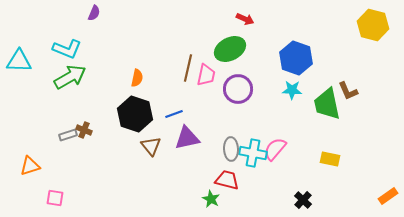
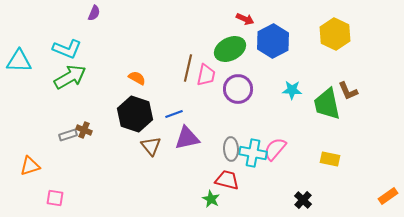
yellow hexagon: moved 38 px left, 9 px down; rotated 12 degrees clockwise
blue hexagon: moved 23 px left, 17 px up; rotated 12 degrees clockwise
orange semicircle: rotated 72 degrees counterclockwise
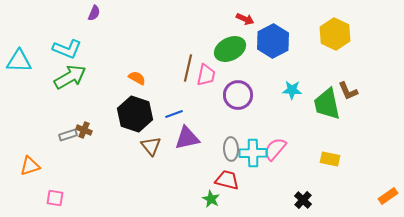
purple circle: moved 6 px down
cyan cross: rotated 12 degrees counterclockwise
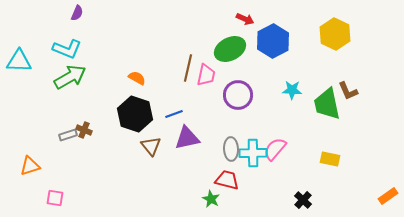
purple semicircle: moved 17 px left
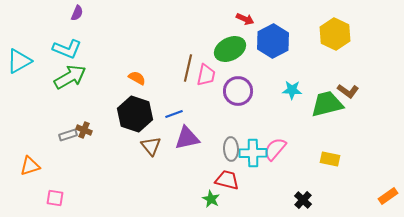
cyan triangle: rotated 32 degrees counterclockwise
brown L-shape: rotated 30 degrees counterclockwise
purple circle: moved 4 px up
green trapezoid: rotated 88 degrees clockwise
